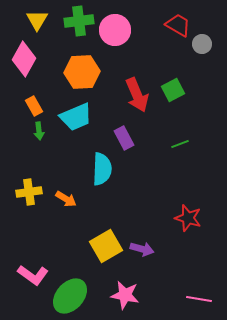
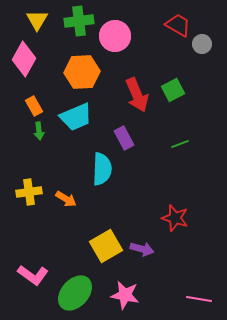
pink circle: moved 6 px down
red star: moved 13 px left
green ellipse: moved 5 px right, 3 px up
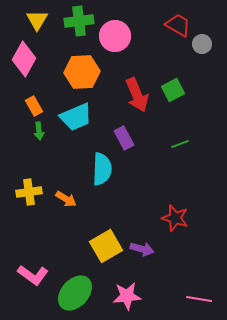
pink star: moved 2 px right, 1 px down; rotated 16 degrees counterclockwise
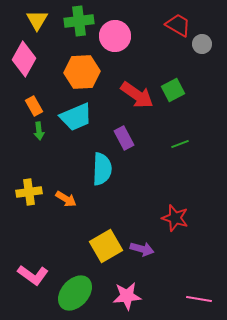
red arrow: rotated 32 degrees counterclockwise
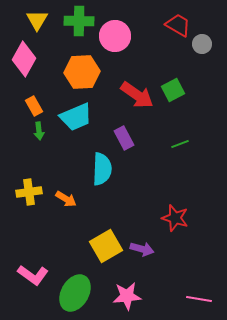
green cross: rotated 8 degrees clockwise
green ellipse: rotated 12 degrees counterclockwise
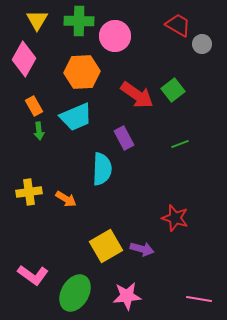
green square: rotated 10 degrees counterclockwise
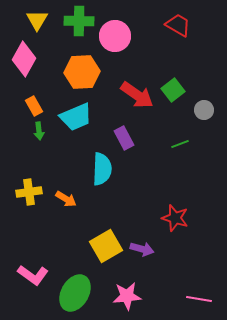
gray circle: moved 2 px right, 66 px down
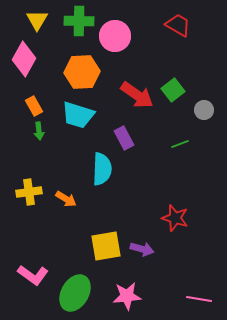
cyan trapezoid: moved 2 px right, 2 px up; rotated 40 degrees clockwise
yellow square: rotated 20 degrees clockwise
